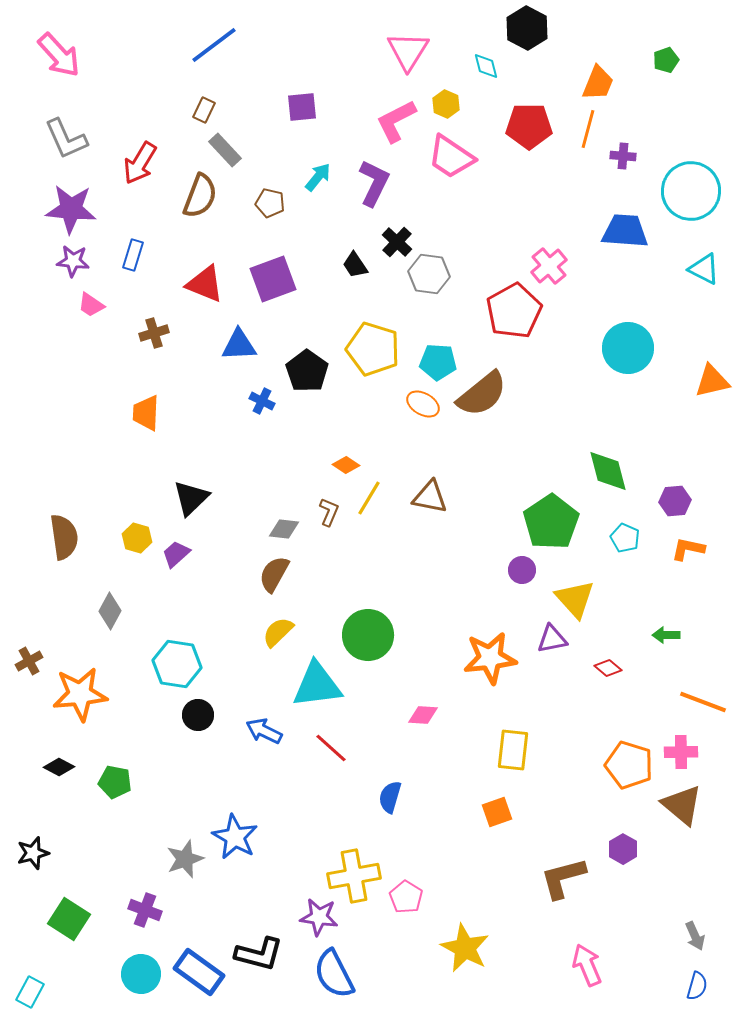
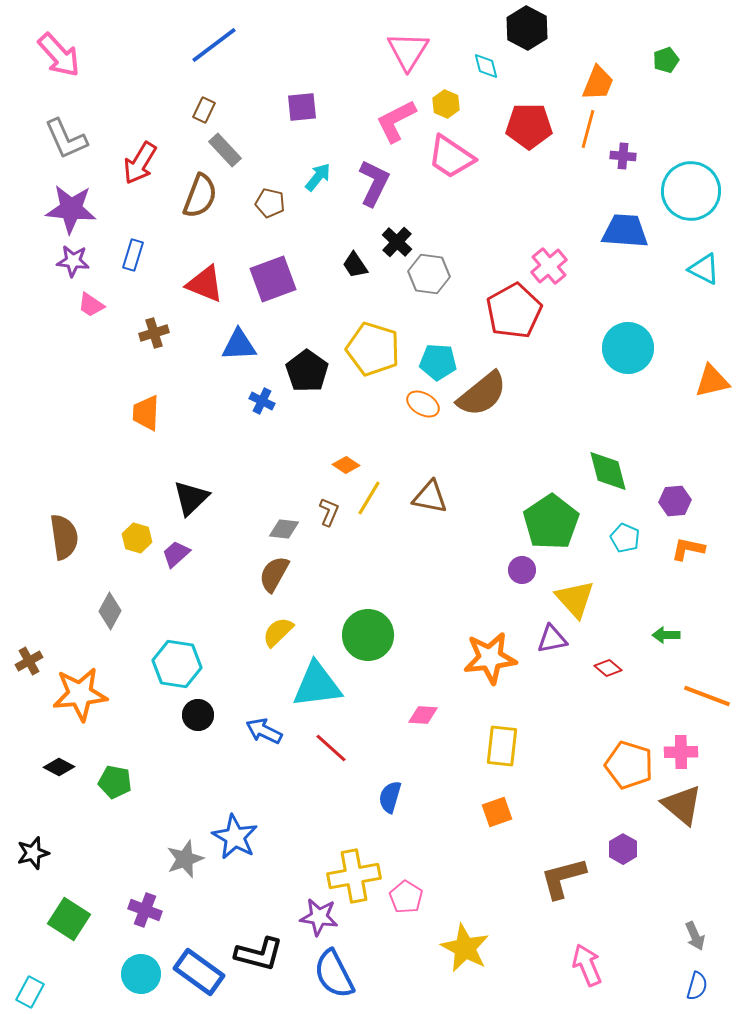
orange line at (703, 702): moved 4 px right, 6 px up
yellow rectangle at (513, 750): moved 11 px left, 4 px up
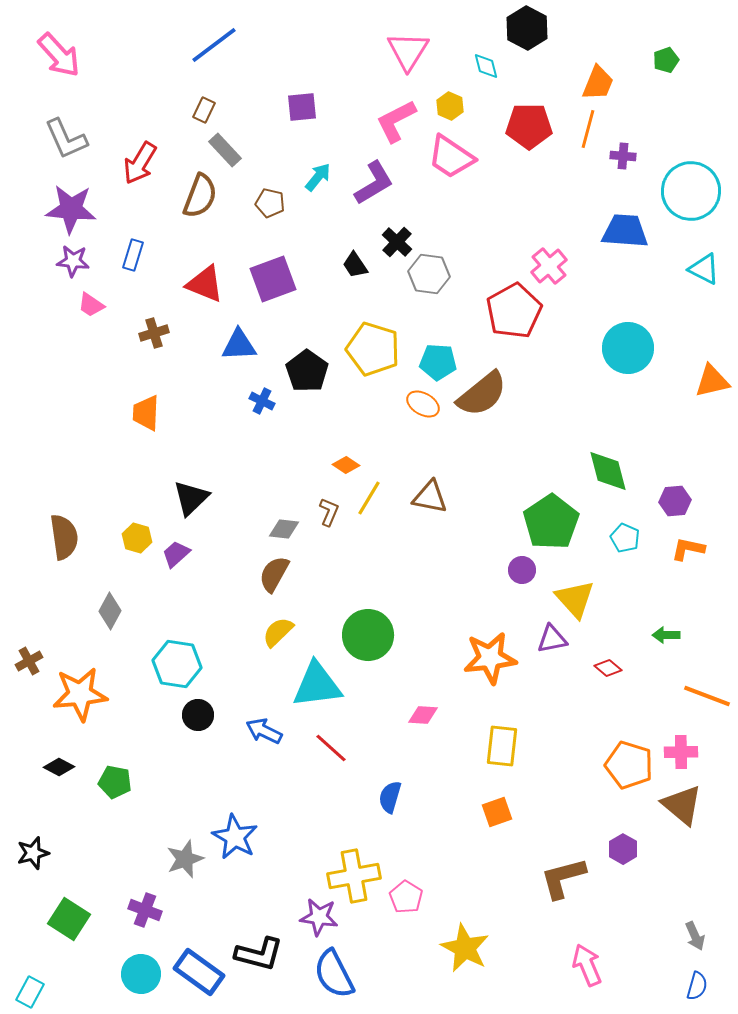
yellow hexagon at (446, 104): moved 4 px right, 2 px down
purple L-shape at (374, 183): rotated 33 degrees clockwise
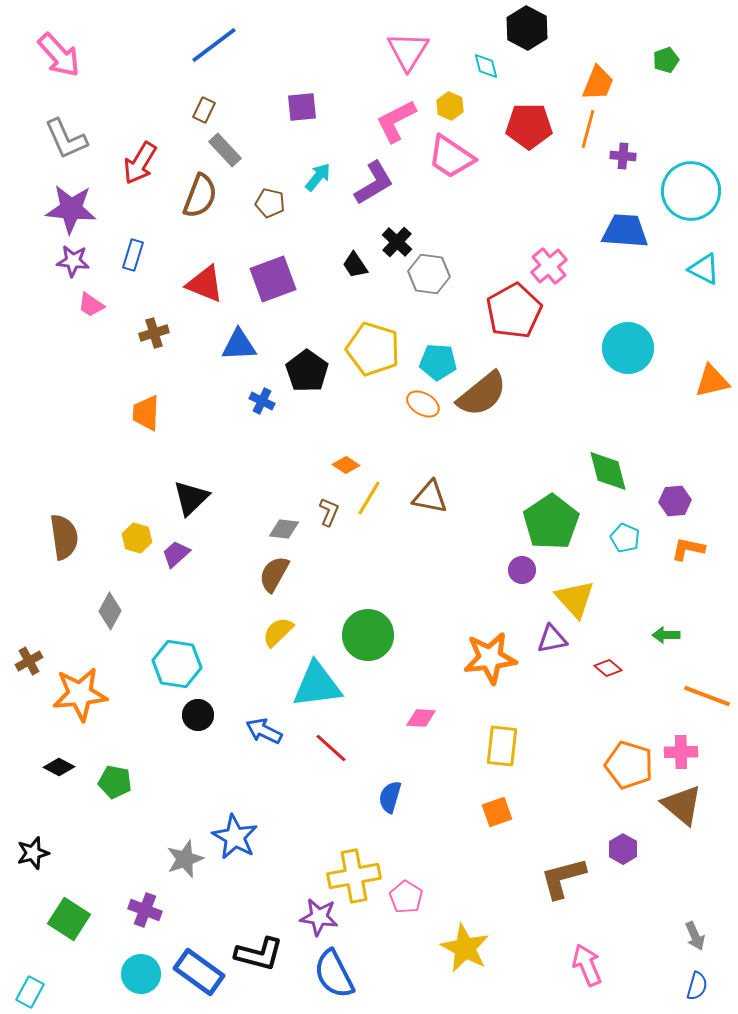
pink diamond at (423, 715): moved 2 px left, 3 px down
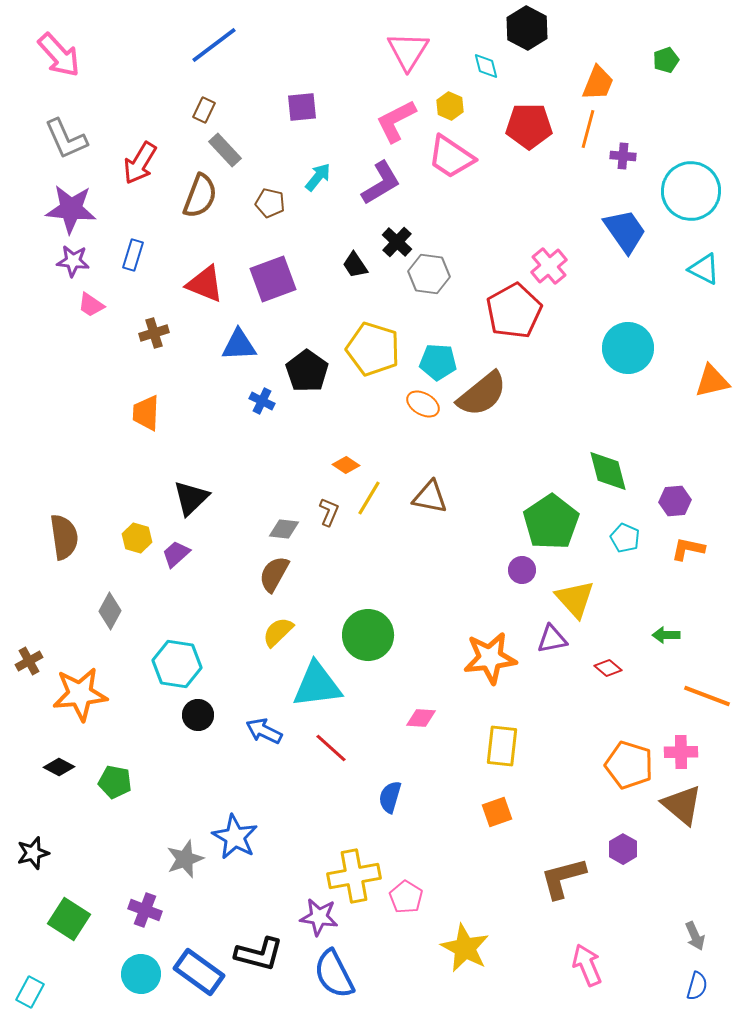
purple L-shape at (374, 183): moved 7 px right
blue trapezoid at (625, 231): rotated 51 degrees clockwise
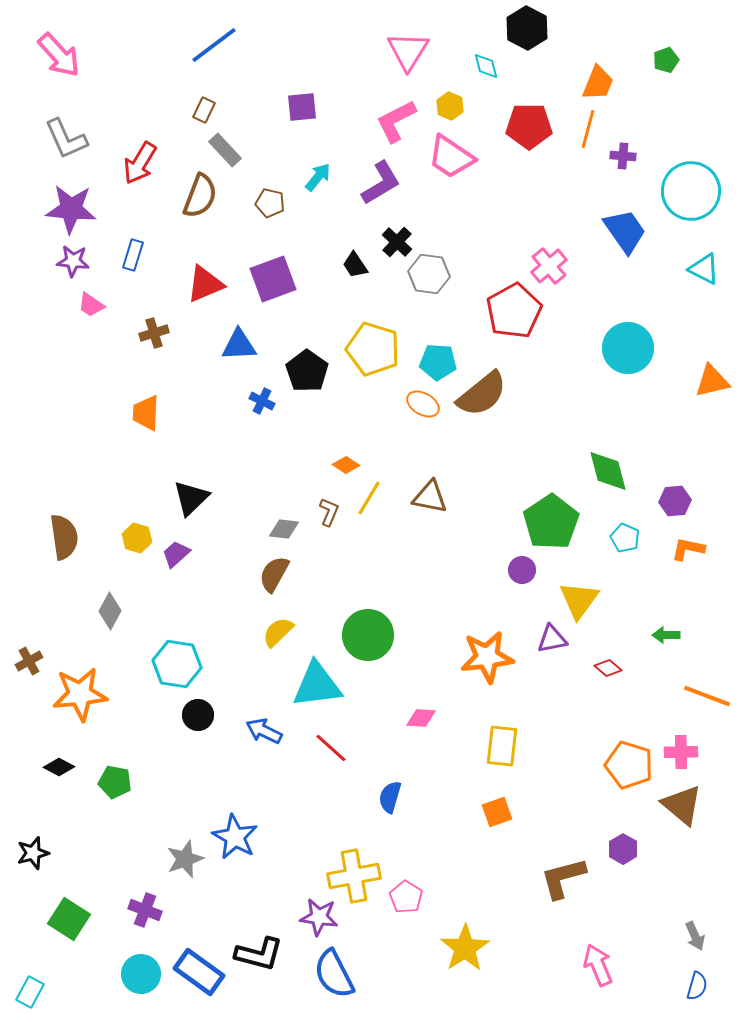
red triangle at (205, 284): rotated 45 degrees counterclockwise
yellow triangle at (575, 599): moved 4 px right, 1 px down; rotated 18 degrees clockwise
orange star at (490, 658): moved 3 px left, 1 px up
yellow star at (465, 948): rotated 12 degrees clockwise
pink arrow at (587, 965): moved 11 px right
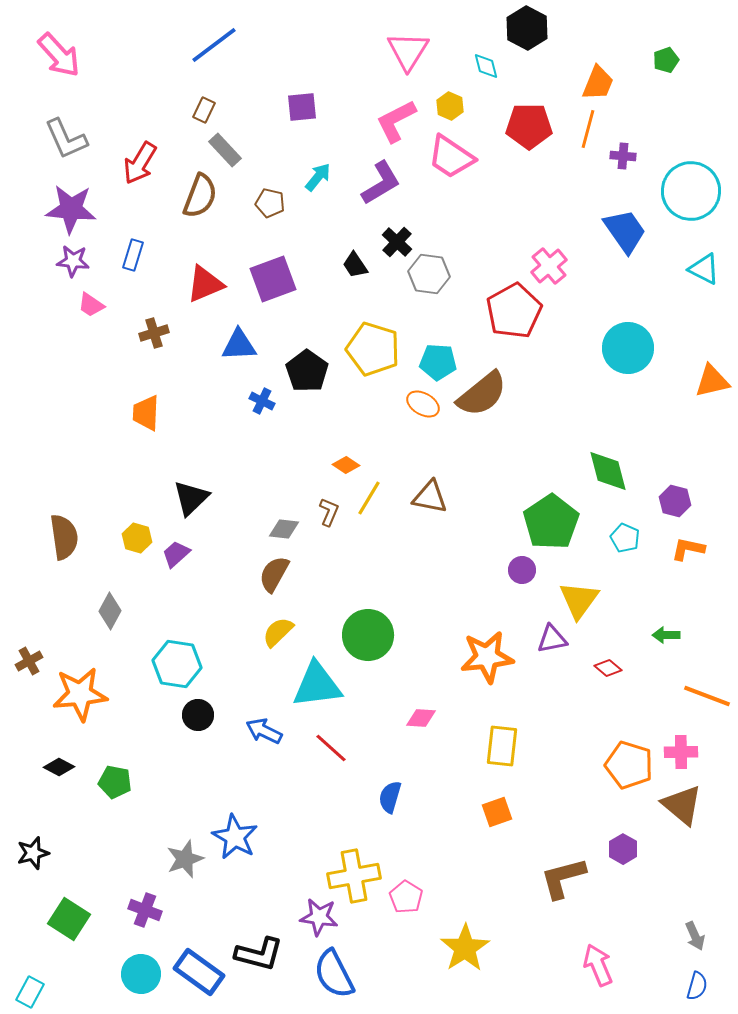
purple hexagon at (675, 501): rotated 20 degrees clockwise
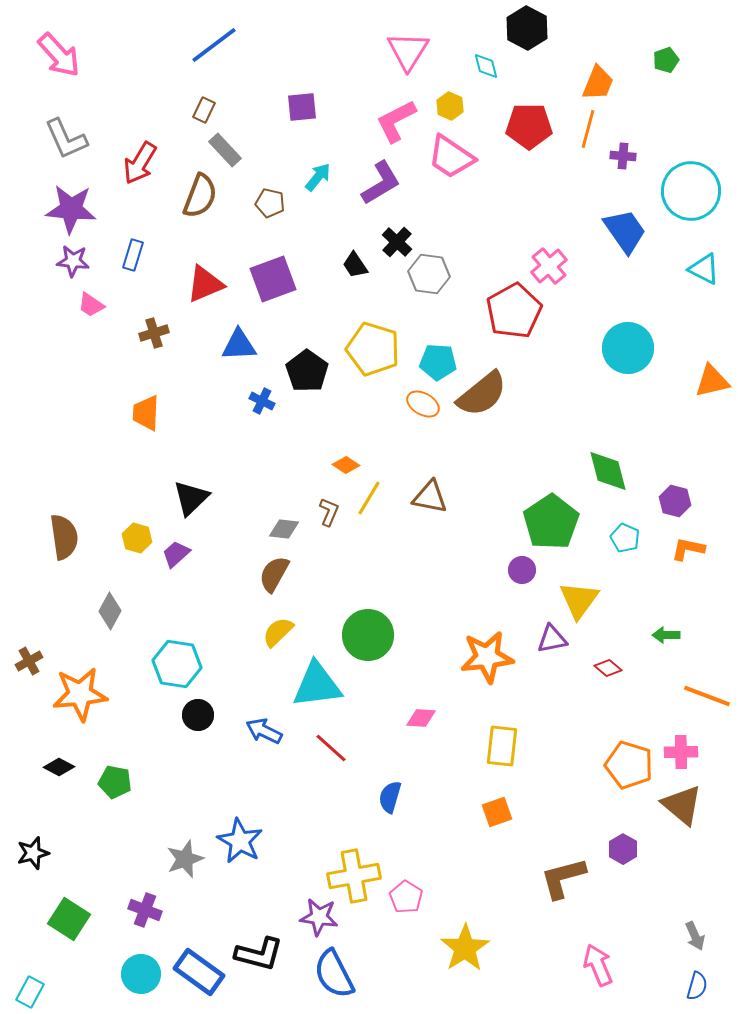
blue star at (235, 837): moved 5 px right, 4 px down
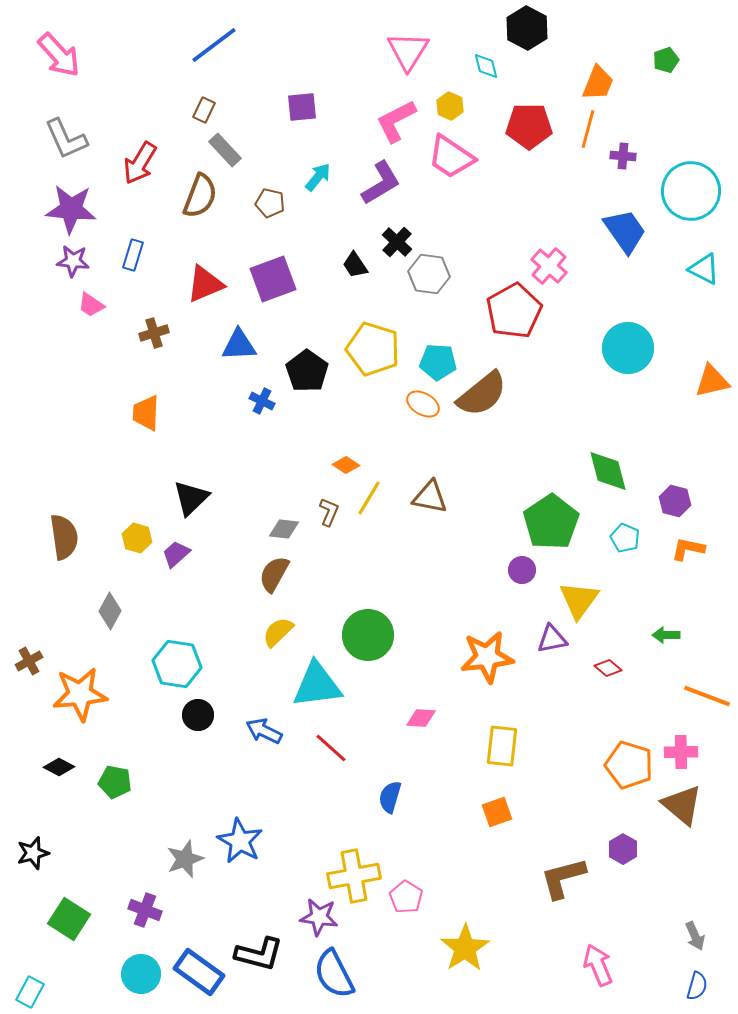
pink cross at (549, 266): rotated 9 degrees counterclockwise
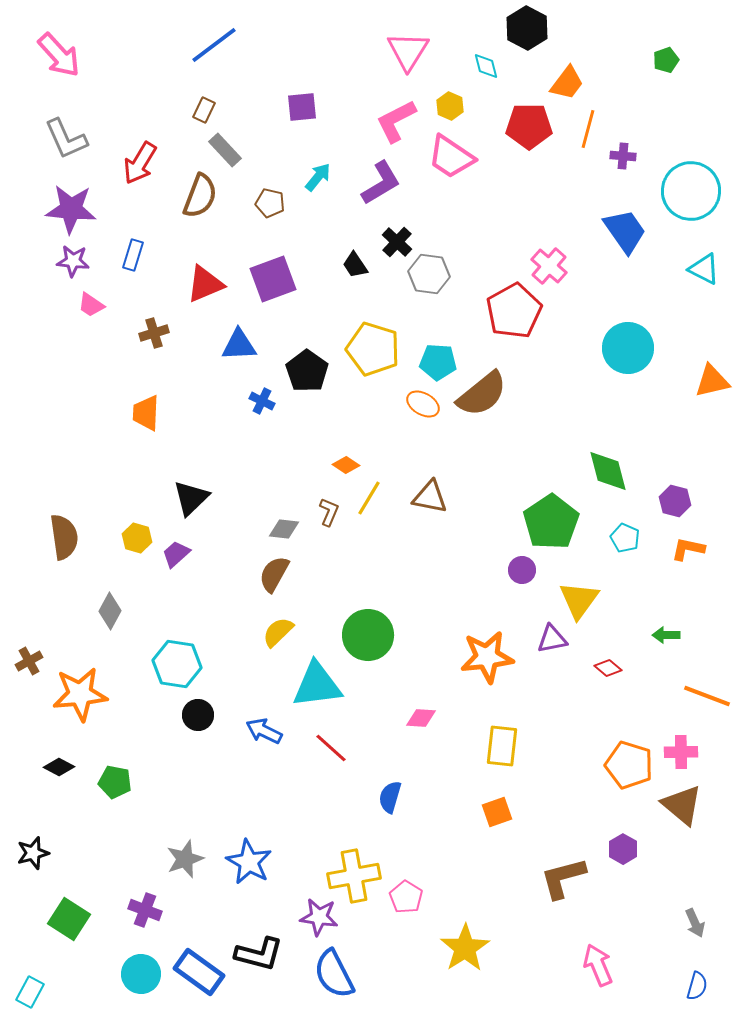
orange trapezoid at (598, 83): moved 31 px left; rotated 15 degrees clockwise
blue star at (240, 841): moved 9 px right, 21 px down
gray arrow at (695, 936): moved 13 px up
